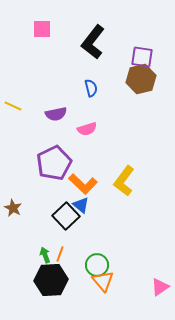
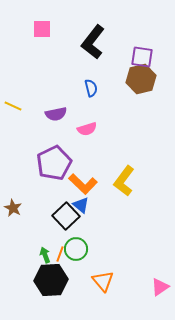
green circle: moved 21 px left, 16 px up
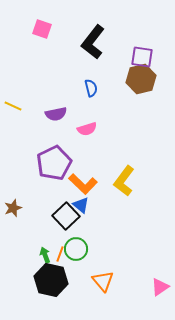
pink square: rotated 18 degrees clockwise
brown star: rotated 24 degrees clockwise
black hexagon: rotated 16 degrees clockwise
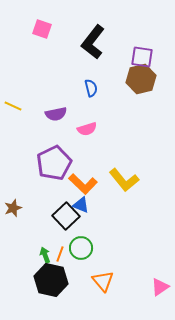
yellow L-shape: moved 1 px up; rotated 76 degrees counterclockwise
blue triangle: rotated 18 degrees counterclockwise
green circle: moved 5 px right, 1 px up
